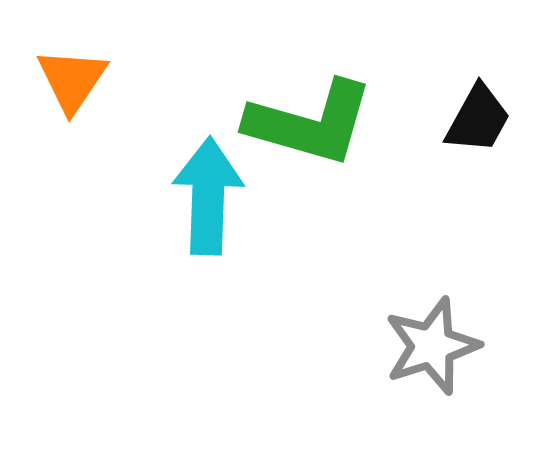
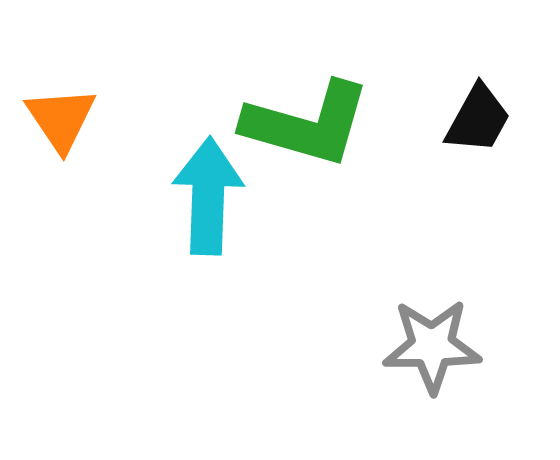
orange triangle: moved 11 px left, 39 px down; rotated 8 degrees counterclockwise
green L-shape: moved 3 px left, 1 px down
gray star: rotated 18 degrees clockwise
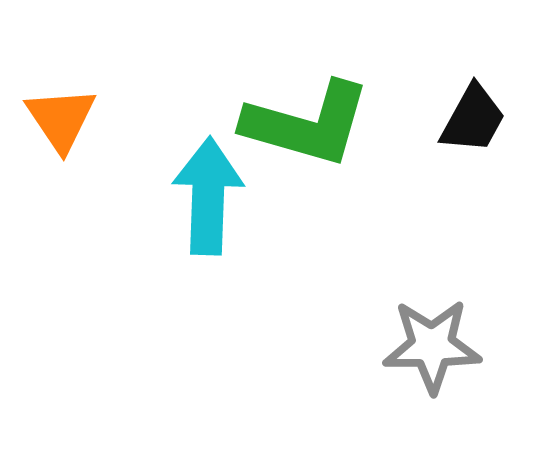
black trapezoid: moved 5 px left
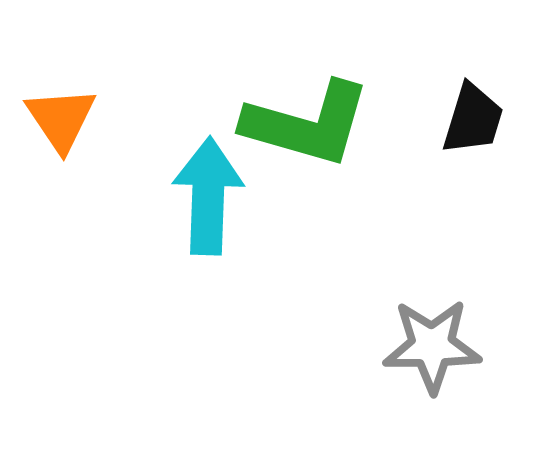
black trapezoid: rotated 12 degrees counterclockwise
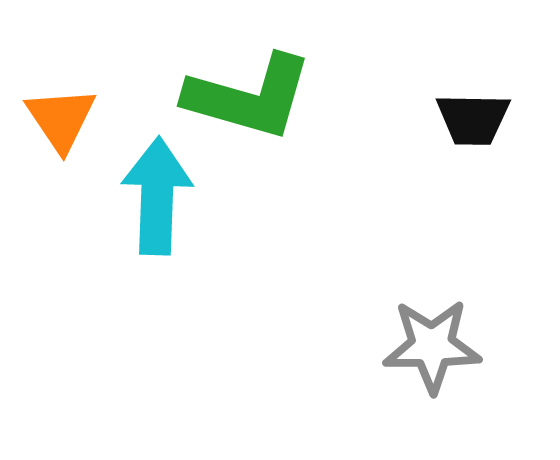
black trapezoid: rotated 74 degrees clockwise
green L-shape: moved 58 px left, 27 px up
cyan arrow: moved 51 px left
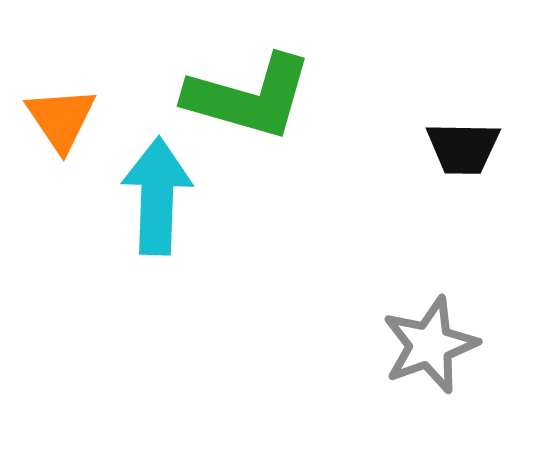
black trapezoid: moved 10 px left, 29 px down
gray star: moved 2 px left, 1 px up; rotated 20 degrees counterclockwise
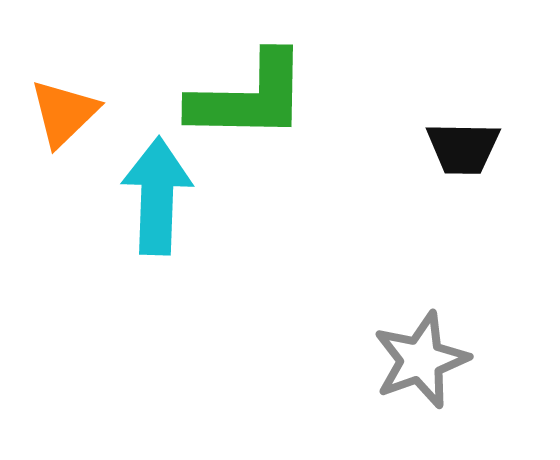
green L-shape: rotated 15 degrees counterclockwise
orange triangle: moved 3 px right, 6 px up; rotated 20 degrees clockwise
gray star: moved 9 px left, 15 px down
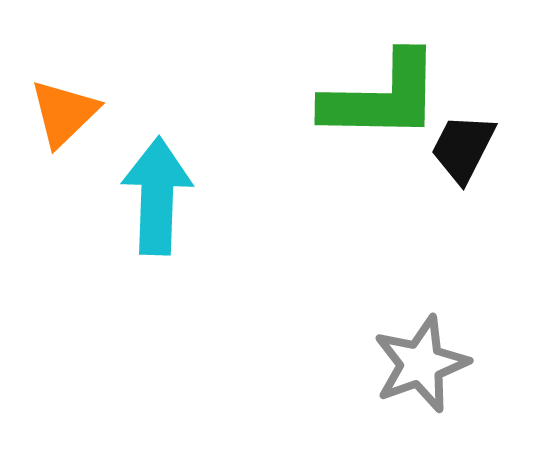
green L-shape: moved 133 px right
black trapezoid: rotated 116 degrees clockwise
gray star: moved 4 px down
